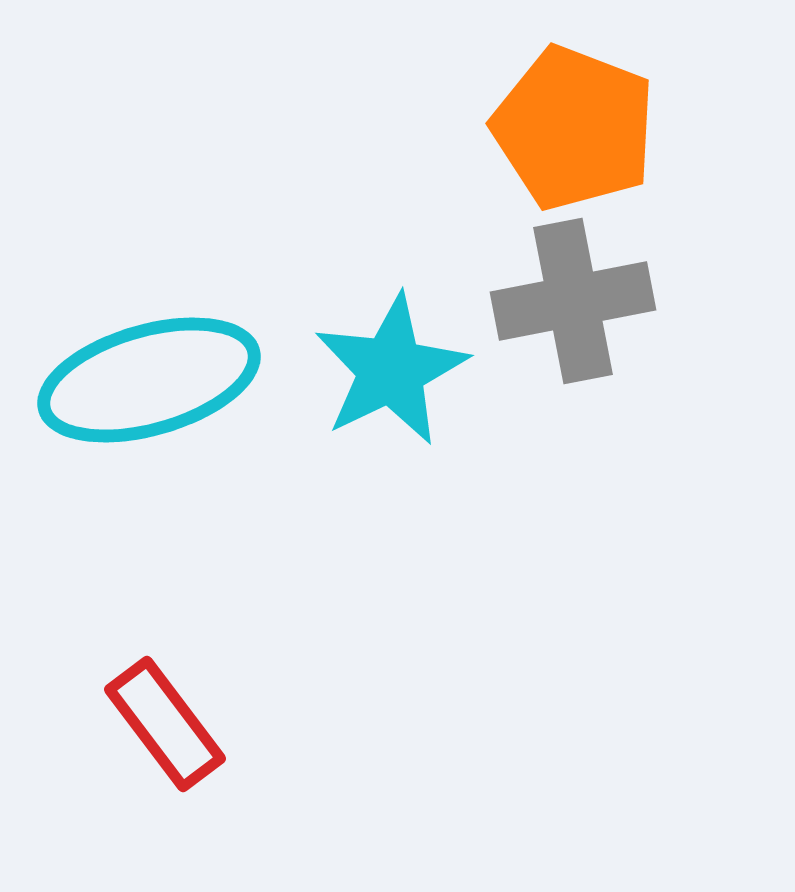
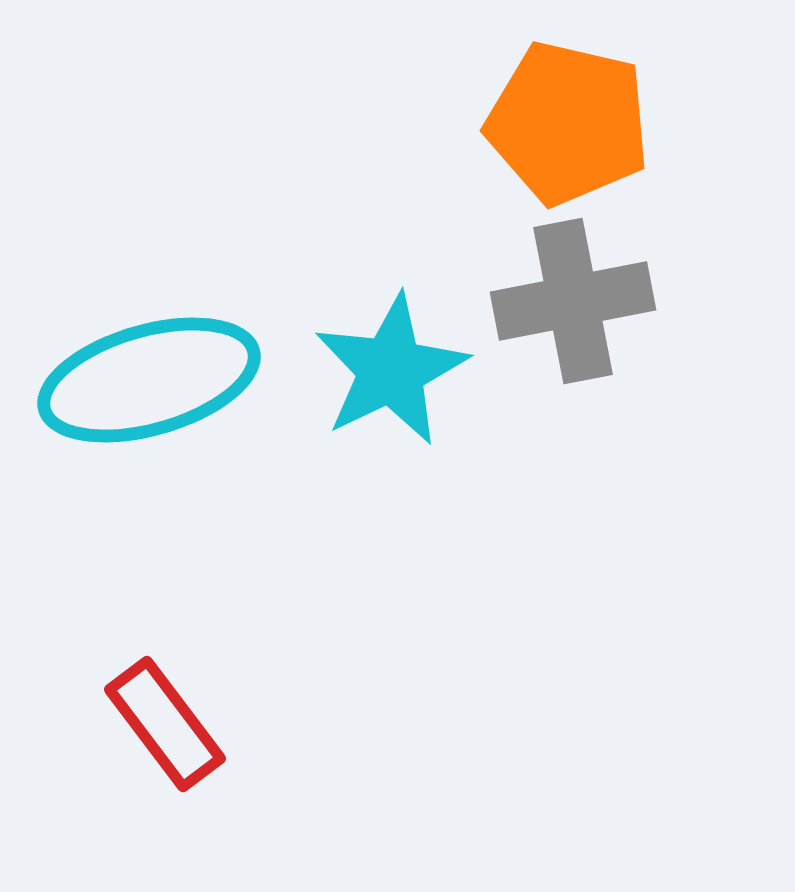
orange pentagon: moved 6 px left, 5 px up; rotated 8 degrees counterclockwise
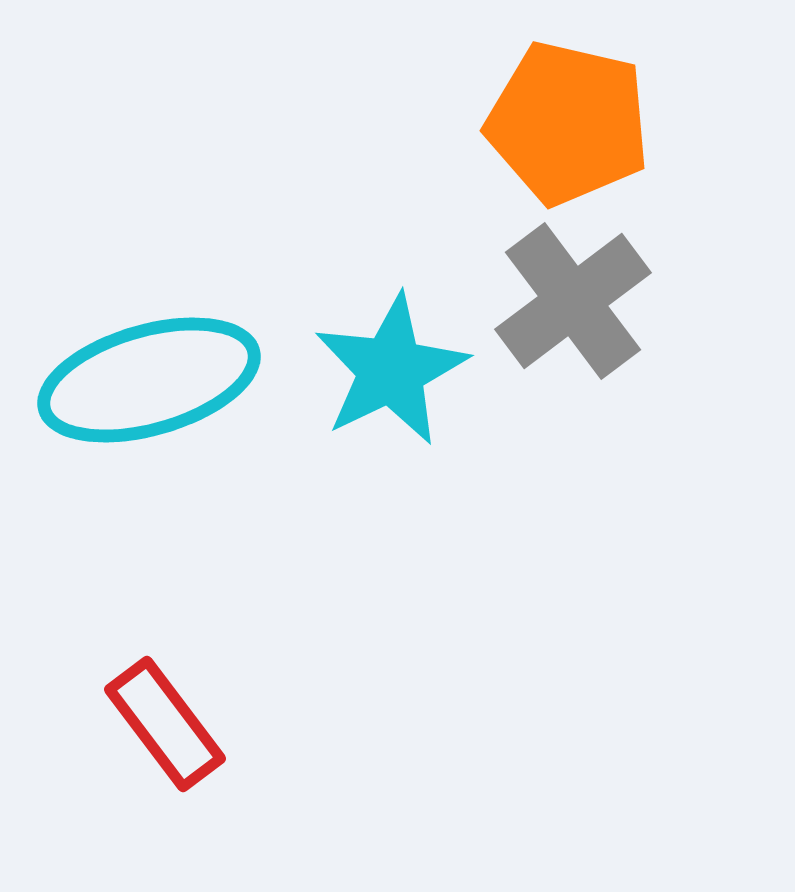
gray cross: rotated 26 degrees counterclockwise
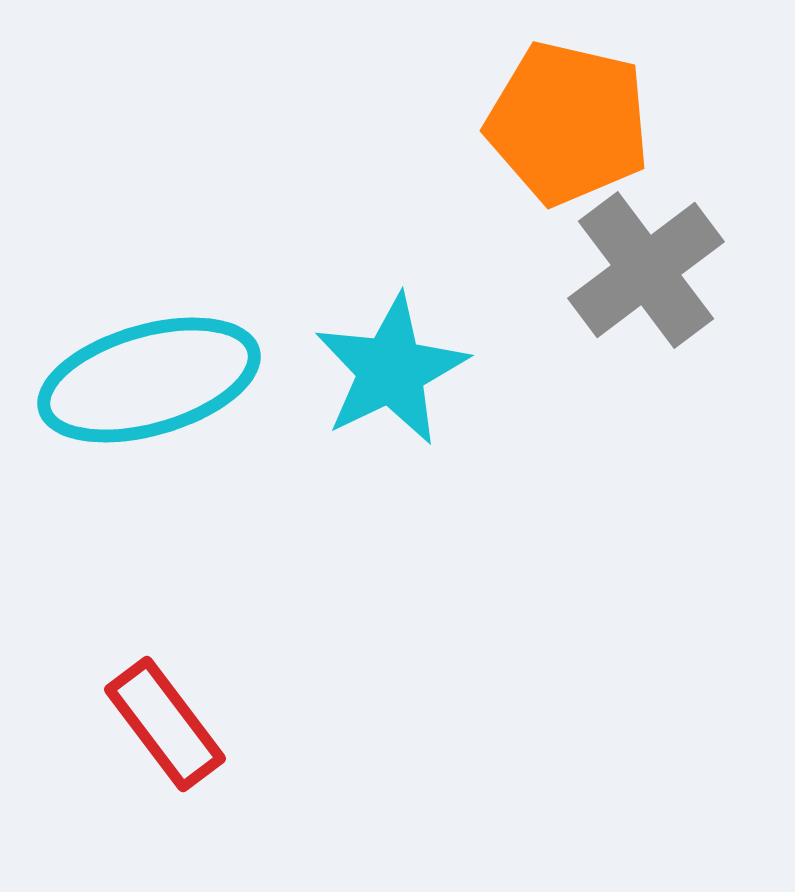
gray cross: moved 73 px right, 31 px up
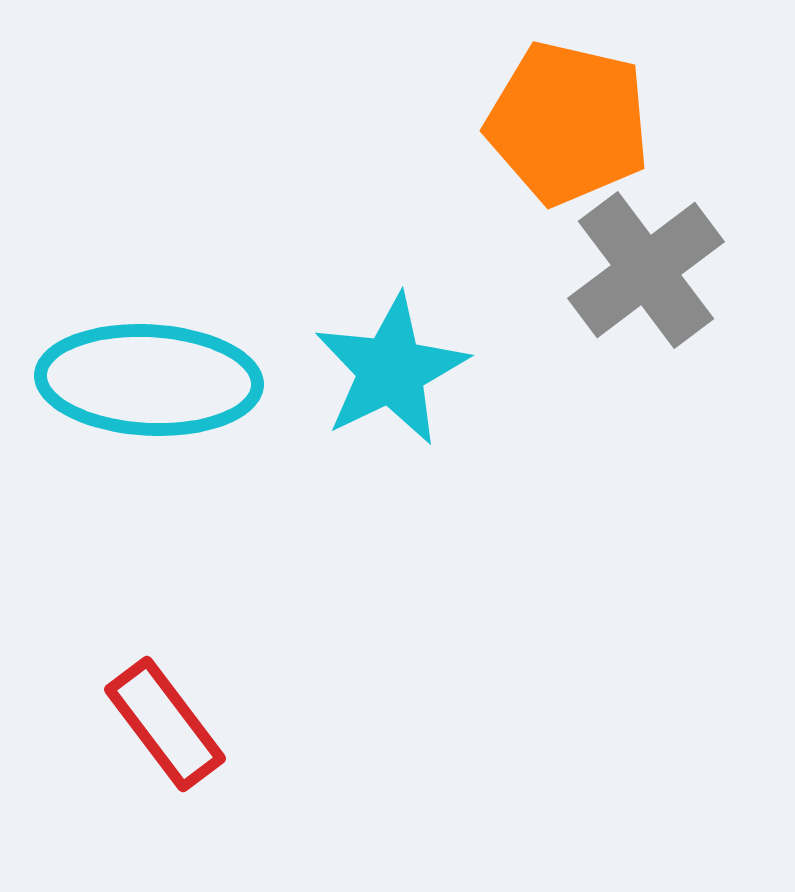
cyan ellipse: rotated 19 degrees clockwise
